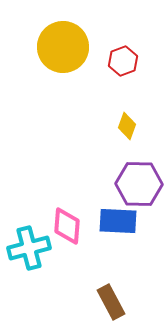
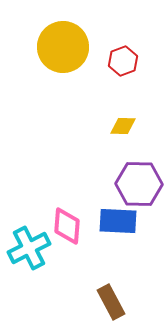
yellow diamond: moved 4 px left; rotated 72 degrees clockwise
cyan cross: rotated 12 degrees counterclockwise
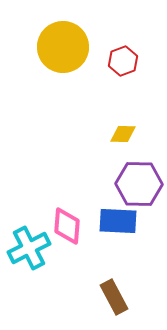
yellow diamond: moved 8 px down
brown rectangle: moved 3 px right, 5 px up
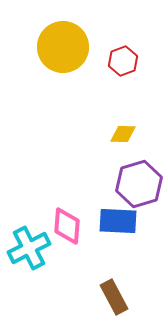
purple hexagon: rotated 18 degrees counterclockwise
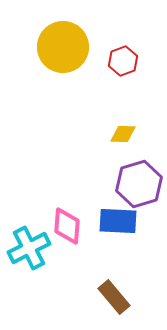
brown rectangle: rotated 12 degrees counterclockwise
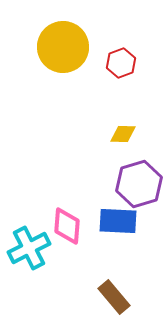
red hexagon: moved 2 px left, 2 px down
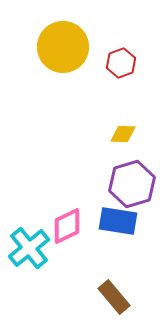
purple hexagon: moved 7 px left
blue rectangle: rotated 6 degrees clockwise
pink diamond: rotated 60 degrees clockwise
cyan cross: rotated 12 degrees counterclockwise
